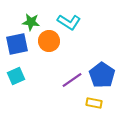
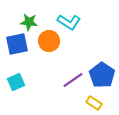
green star: moved 2 px left
cyan square: moved 6 px down
purple line: moved 1 px right
yellow rectangle: rotated 21 degrees clockwise
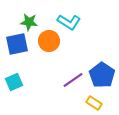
cyan square: moved 2 px left
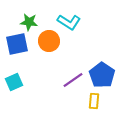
yellow rectangle: moved 2 px up; rotated 63 degrees clockwise
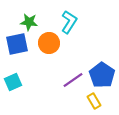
cyan L-shape: rotated 90 degrees counterclockwise
orange circle: moved 2 px down
cyan square: moved 1 px left
yellow rectangle: rotated 35 degrees counterclockwise
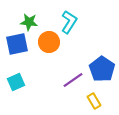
orange circle: moved 1 px up
blue pentagon: moved 6 px up
cyan square: moved 3 px right
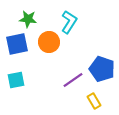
green star: moved 1 px left, 3 px up
blue pentagon: rotated 15 degrees counterclockwise
cyan square: moved 2 px up; rotated 12 degrees clockwise
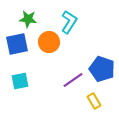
cyan square: moved 4 px right, 1 px down
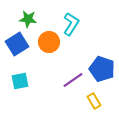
cyan L-shape: moved 2 px right, 2 px down
blue square: rotated 20 degrees counterclockwise
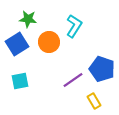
cyan L-shape: moved 3 px right, 2 px down
